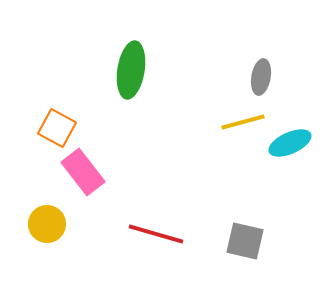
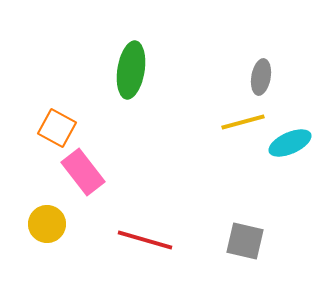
red line: moved 11 px left, 6 px down
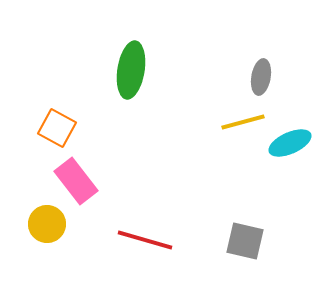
pink rectangle: moved 7 px left, 9 px down
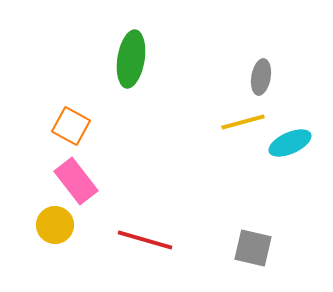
green ellipse: moved 11 px up
orange square: moved 14 px right, 2 px up
yellow circle: moved 8 px right, 1 px down
gray square: moved 8 px right, 7 px down
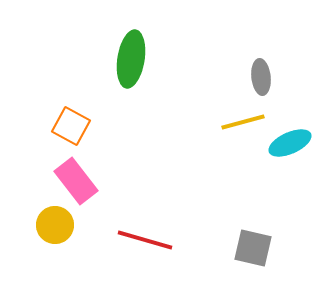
gray ellipse: rotated 16 degrees counterclockwise
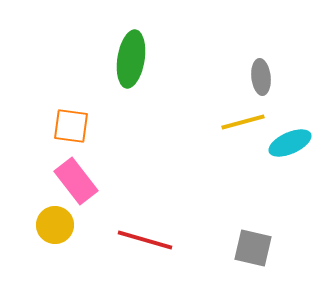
orange square: rotated 21 degrees counterclockwise
